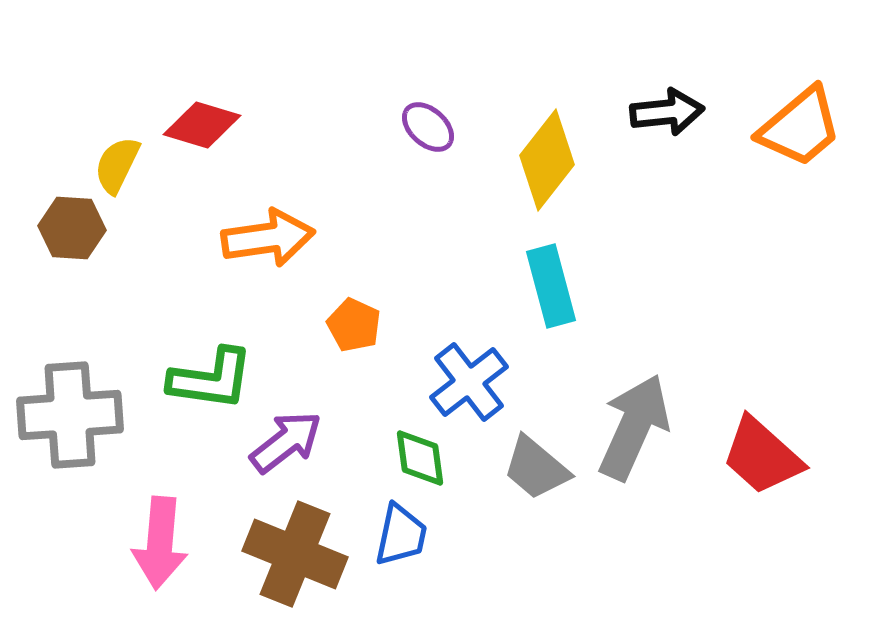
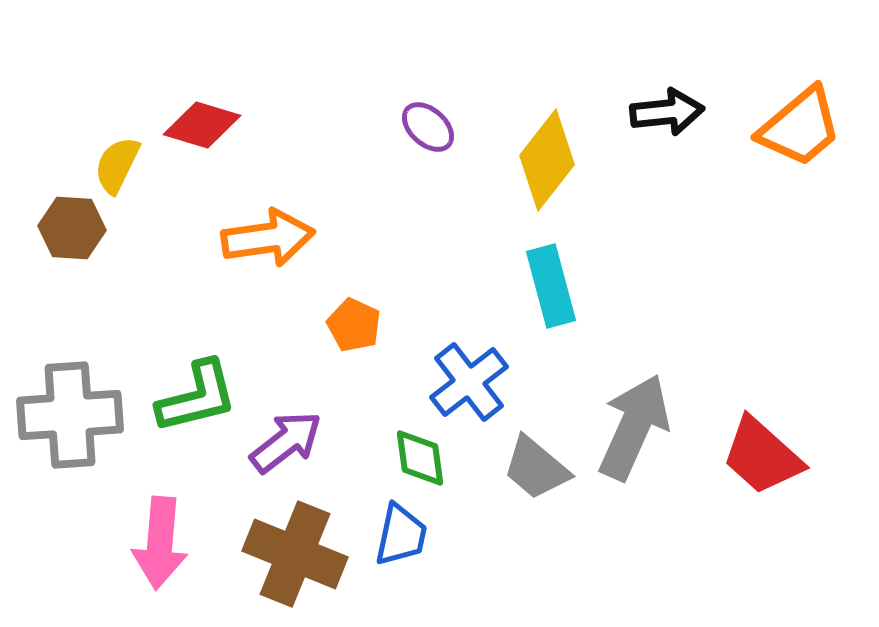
green L-shape: moved 14 px left, 18 px down; rotated 22 degrees counterclockwise
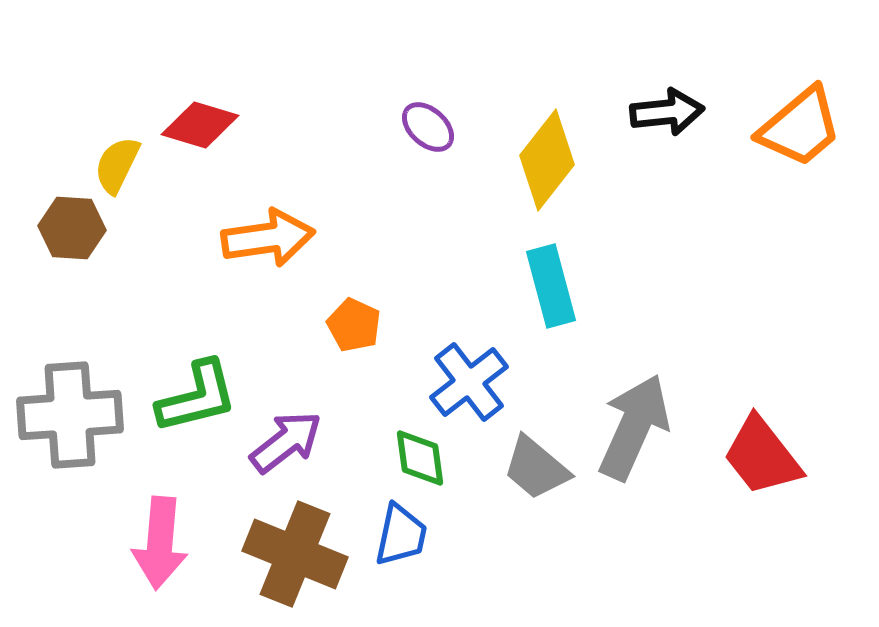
red diamond: moved 2 px left
red trapezoid: rotated 10 degrees clockwise
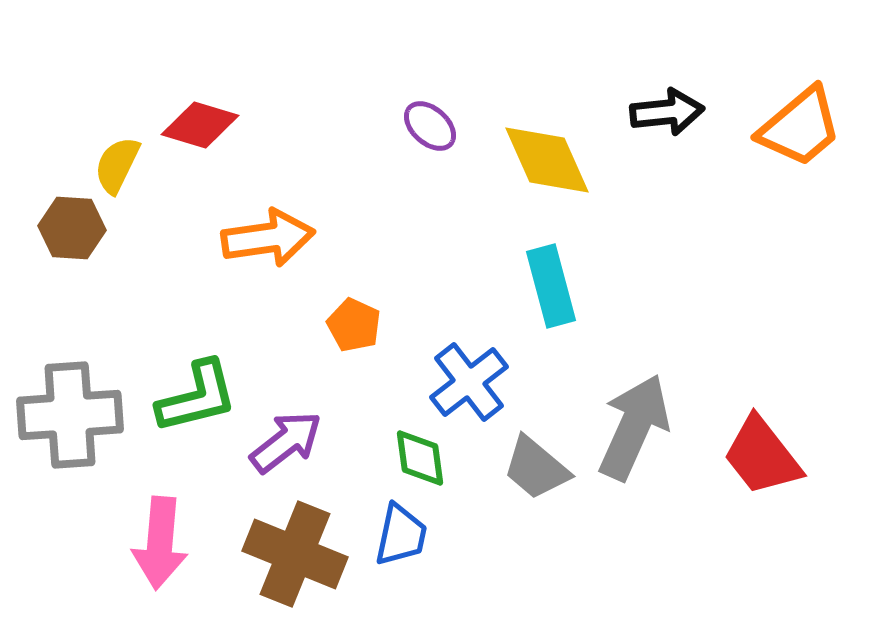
purple ellipse: moved 2 px right, 1 px up
yellow diamond: rotated 62 degrees counterclockwise
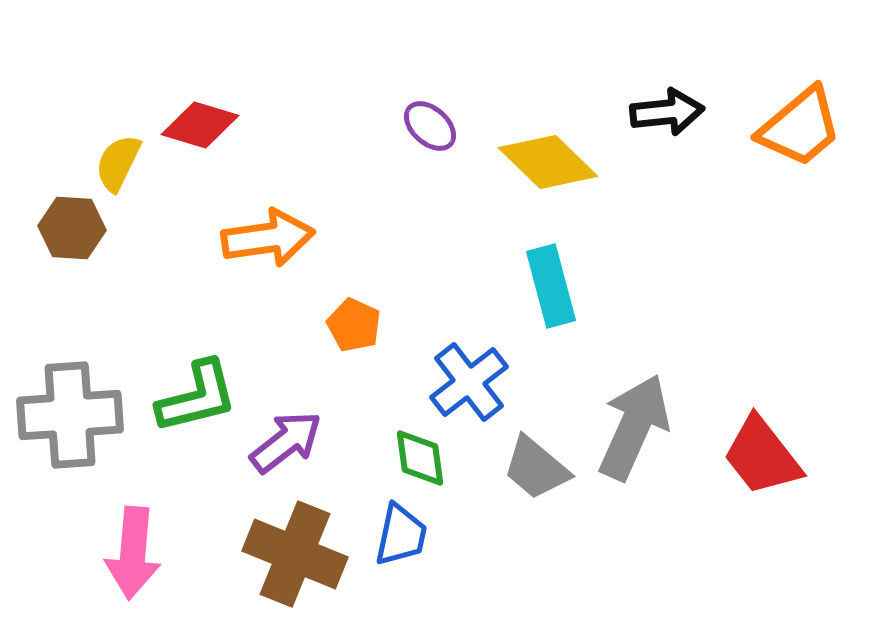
yellow diamond: moved 1 px right, 2 px down; rotated 22 degrees counterclockwise
yellow semicircle: moved 1 px right, 2 px up
pink arrow: moved 27 px left, 10 px down
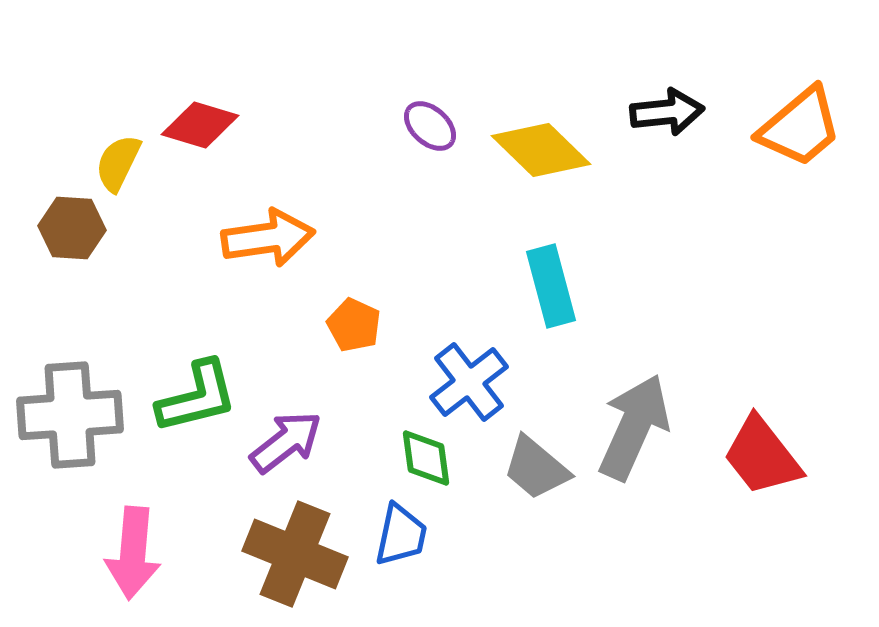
yellow diamond: moved 7 px left, 12 px up
green diamond: moved 6 px right
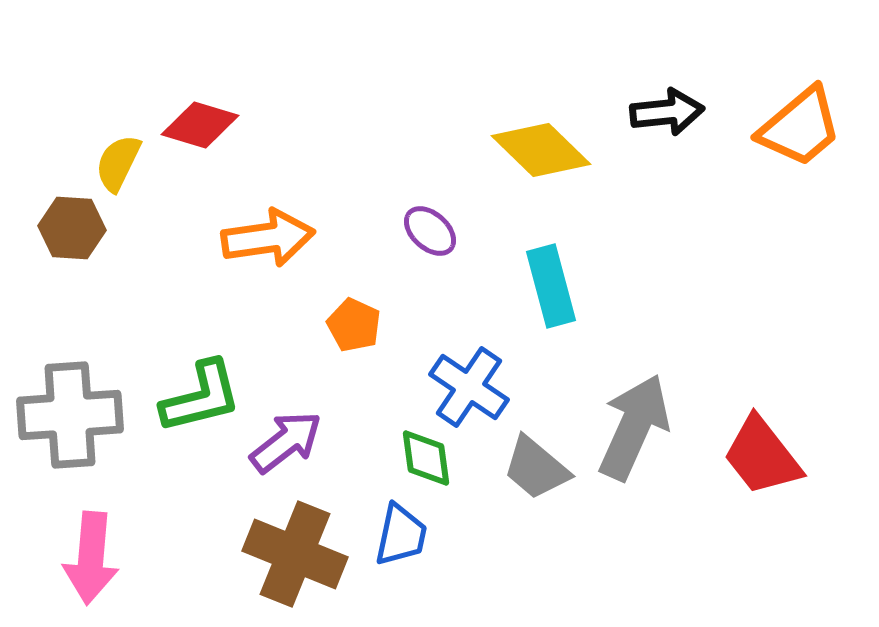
purple ellipse: moved 105 px down
blue cross: moved 5 px down; rotated 18 degrees counterclockwise
green L-shape: moved 4 px right
pink arrow: moved 42 px left, 5 px down
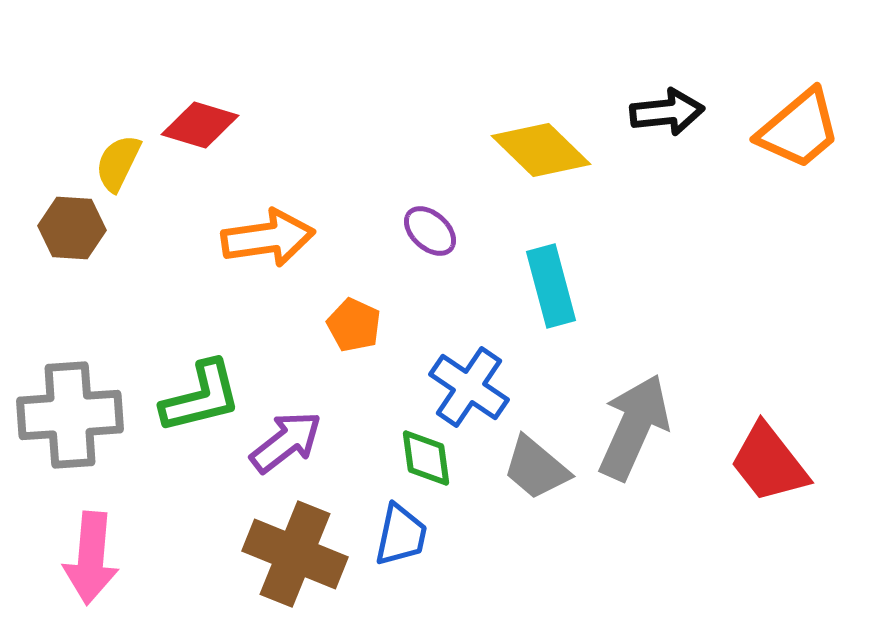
orange trapezoid: moved 1 px left, 2 px down
red trapezoid: moved 7 px right, 7 px down
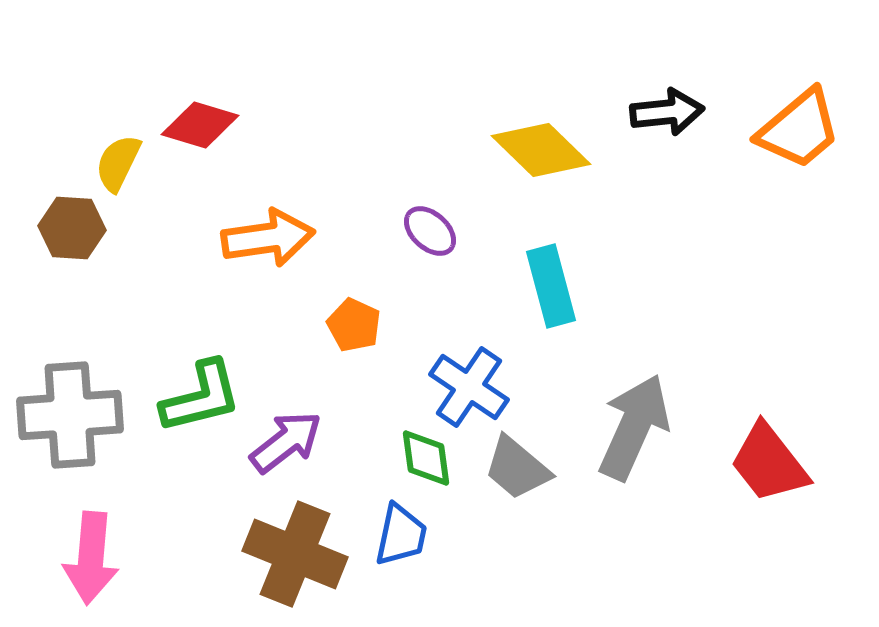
gray trapezoid: moved 19 px left
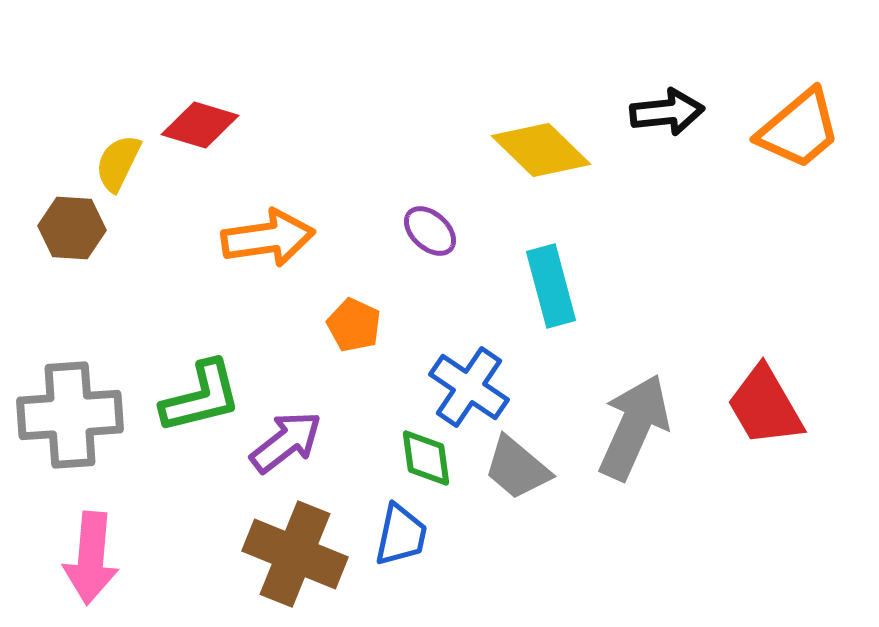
red trapezoid: moved 4 px left, 57 px up; rotated 8 degrees clockwise
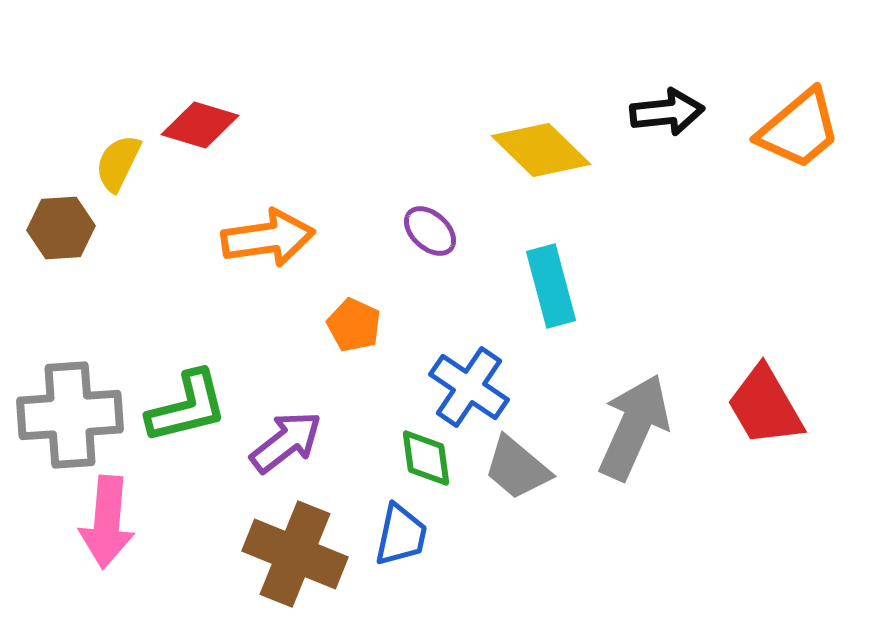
brown hexagon: moved 11 px left; rotated 8 degrees counterclockwise
green L-shape: moved 14 px left, 10 px down
pink arrow: moved 16 px right, 36 px up
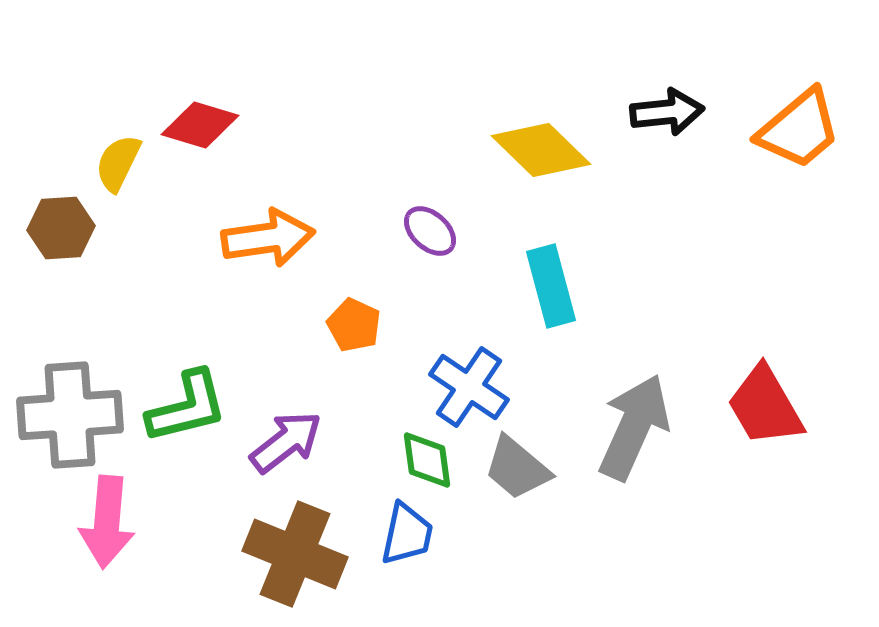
green diamond: moved 1 px right, 2 px down
blue trapezoid: moved 6 px right, 1 px up
